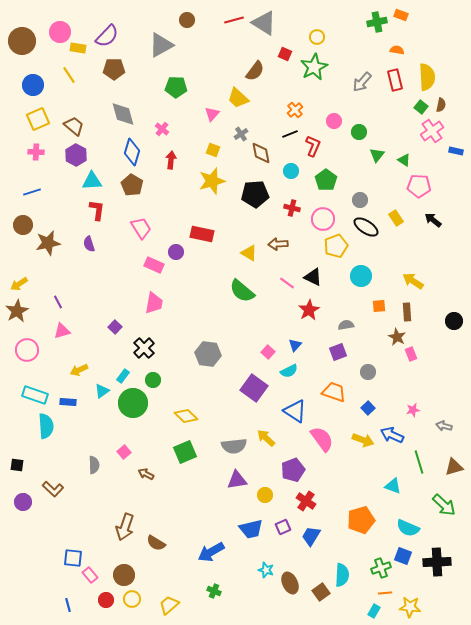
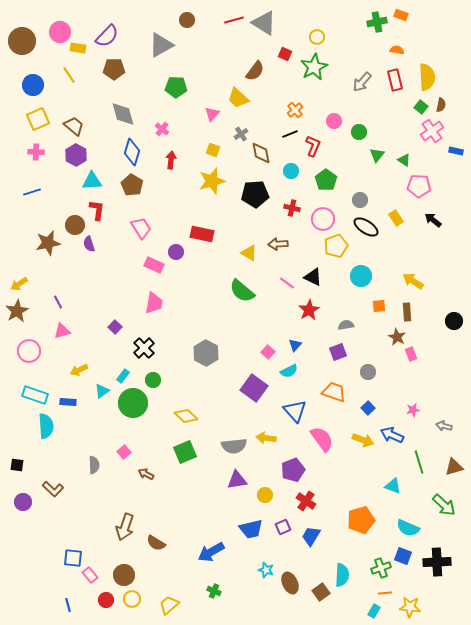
brown circle at (23, 225): moved 52 px right
pink circle at (27, 350): moved 2 px right, 1 px down
gray hexagon at (208, 354): moved 2 px left, 1 px up; rotated 20 degrees clockwise
blue triangle at (295, 411): rotated 15 degrees clockwise
yellow arrow at (266, 438): rotated 36 degrees counterclockwise
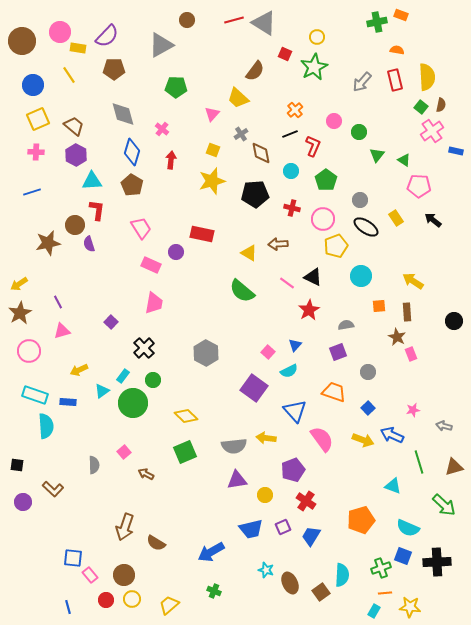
pink rectangle at (154, 265): moved 3 px left
brown star at (17, 311): moved 3 px right, 2 px down
purple square at (115, 327): moved 4 px left, 5 px up
blue line at (68, 605): moved 2 px down
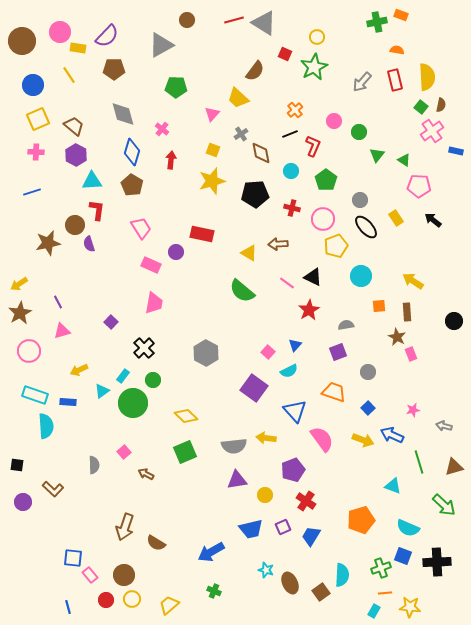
black ellipse at (366, 227): rotated 15 degrees clockwise
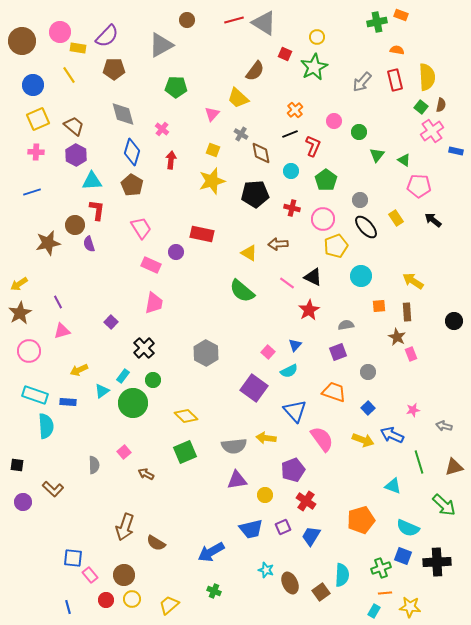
gray cross at (241, 134): rotated 24 degrees counterclockwise
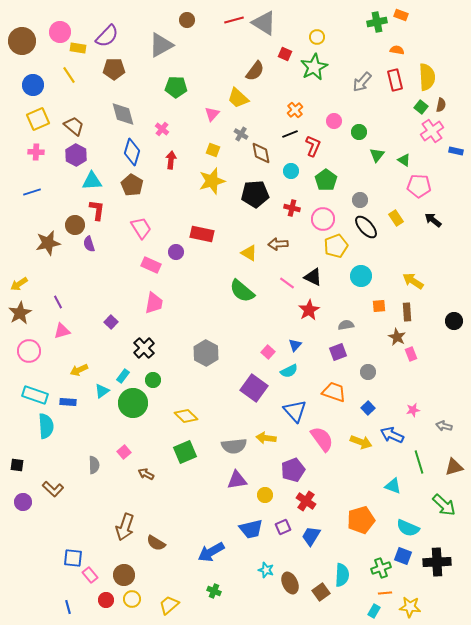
yellow arrow at (363, 440): moved 2 px left, 2 px down
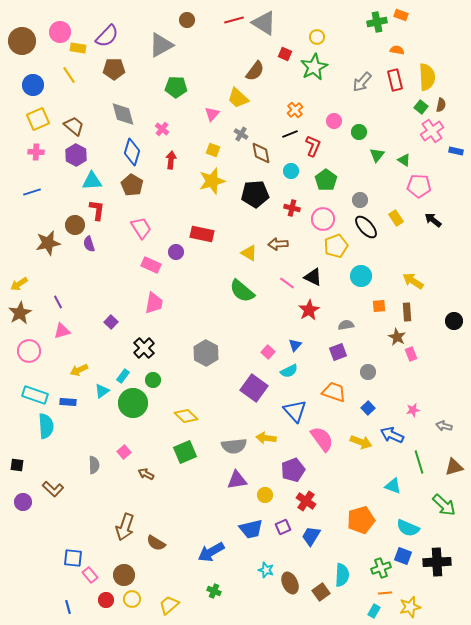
yellow star at (410, 607): rotated 20 degrees counterclockwise
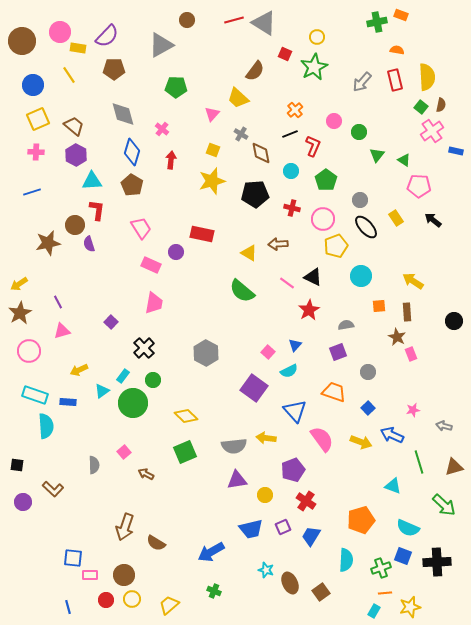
pink rectangle at (90, 575): rotated 49 degrees counterclockwise
cyan semicircle at (342, 575): moved 4 px right, 15 px up
